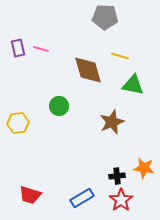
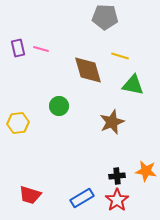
orange star: moved 2 px right, 3 px down
red star: moved 4 px left
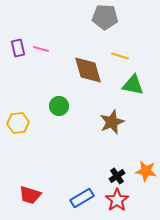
black cross: rotated 28 degrees counterclockwise
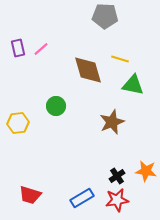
gray pentagon: moved 1 px up
pink line: rotated 56 degrees counterclockwise
yellow line: moved 3 px down
green circle: moved 3 px left
red star: rotated 25 degrees clockwise
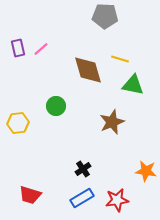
black cross: moved 34 px left, 7 px up
